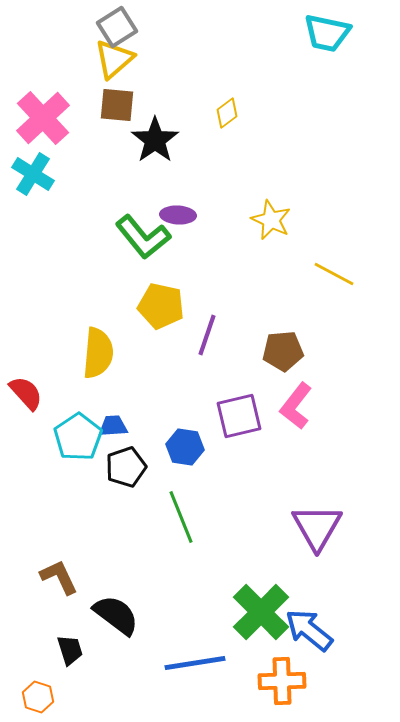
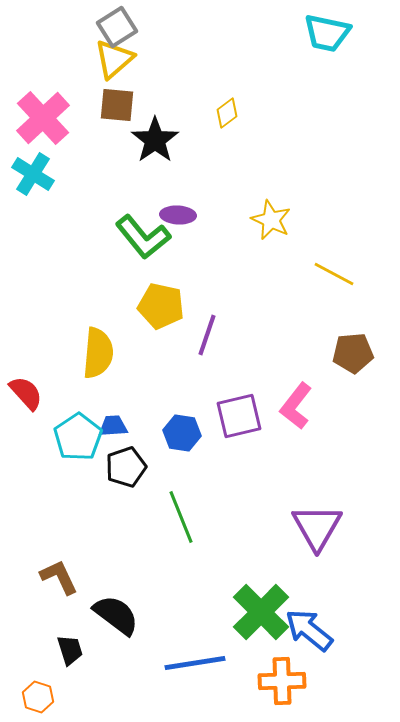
brown pentagon: moved 70 px right, 2 px down
blue hexagon: moved 3 px left, 14 px up
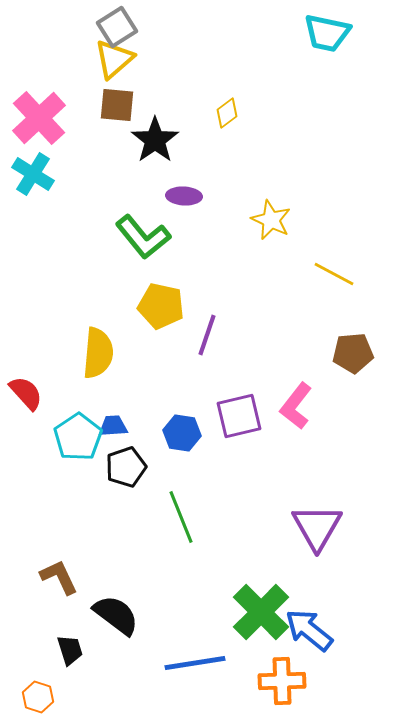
pink cross: moved 4 px left
purple ellipse: moved 6 px right, 19 px up
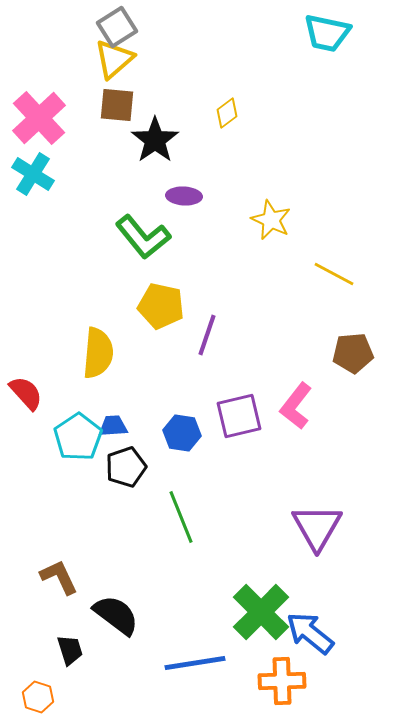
blue arrow: moved 1 px right, 3 px down
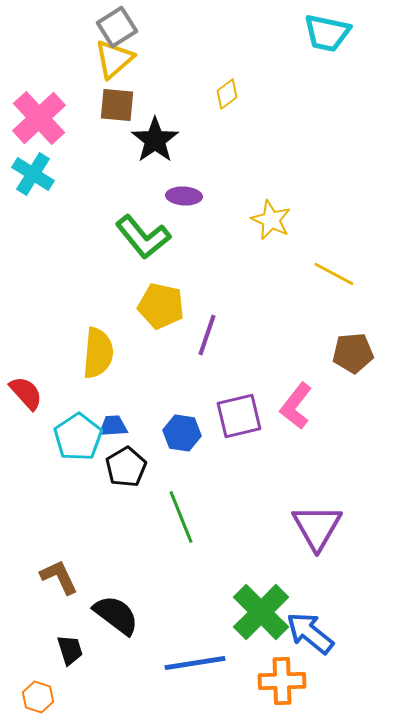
yellow diamond: moved 19 px up
black pentagon: rotated 12 degrees counterclockwise
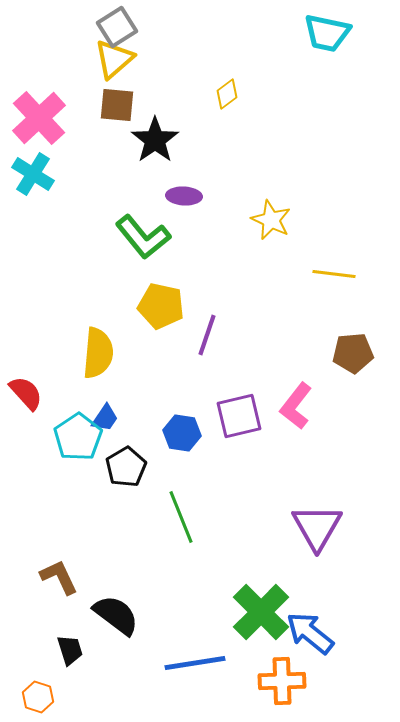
yellow line: rotated 21 degrees counterclockwise
blue trapezoid: moved 8 px left, 8 px up; rotated 128 degrees clockwise
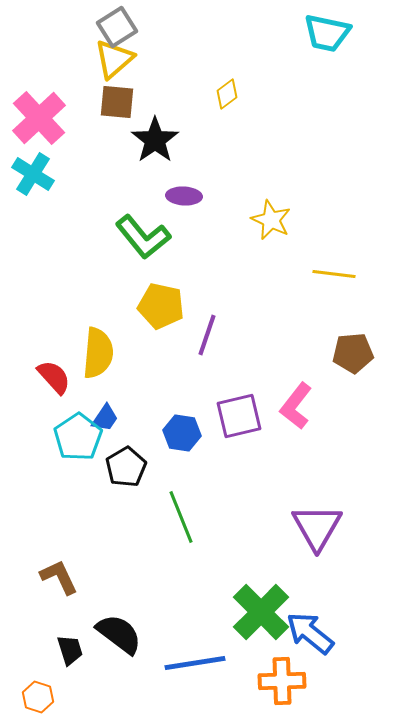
brown square: moved 3 px up
red semicircle: moved 28 px right, 16 px up
black semicircle: moved 3 px right, 19 px down
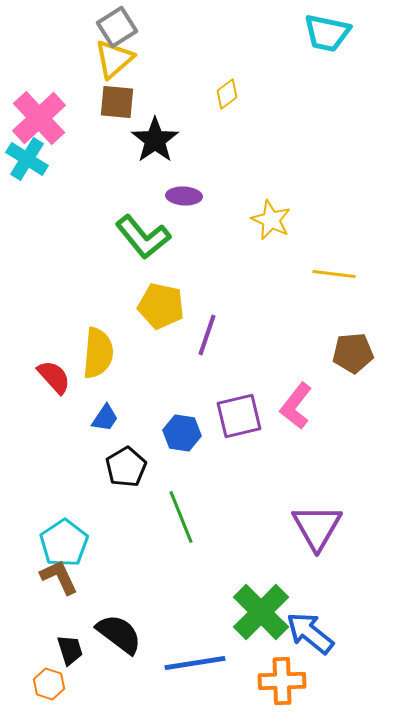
cyan cross: moved 6 px left, 15 px up
cyan pentagon: moved 14 px left, 106 px down
orange hexagon: moved 11 px right, 13 px up
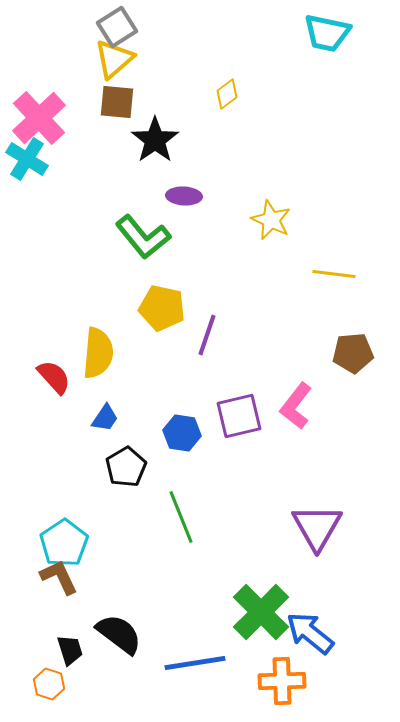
yellow pentagon: moved 1 px right, 2 px down
